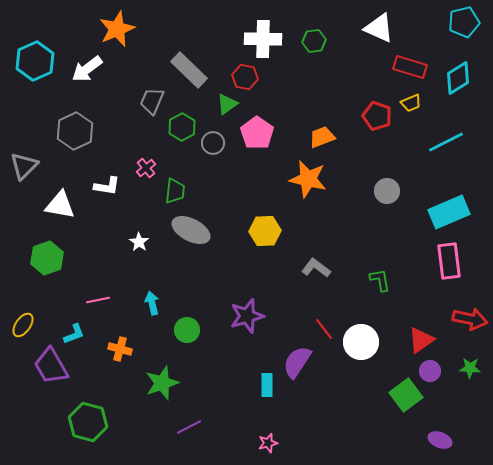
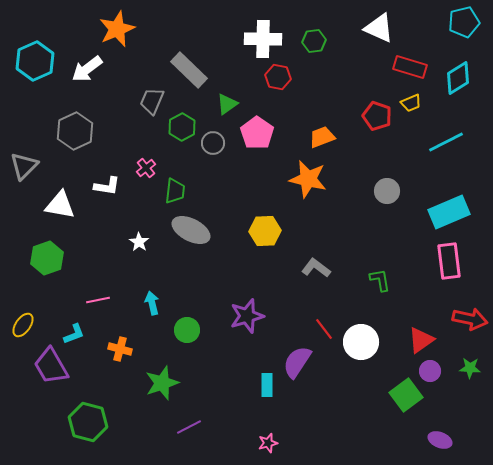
red hexagon at (245, 77): moved 33 px right
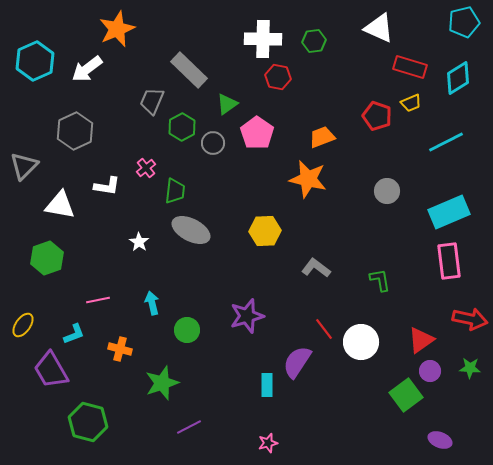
purple trapezoid at (51, 366): moved 4 px down
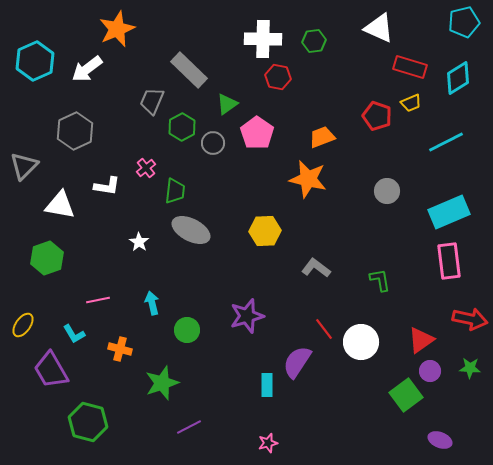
cyan L-shape at (74, 334): rotated 80 degrees clockwise
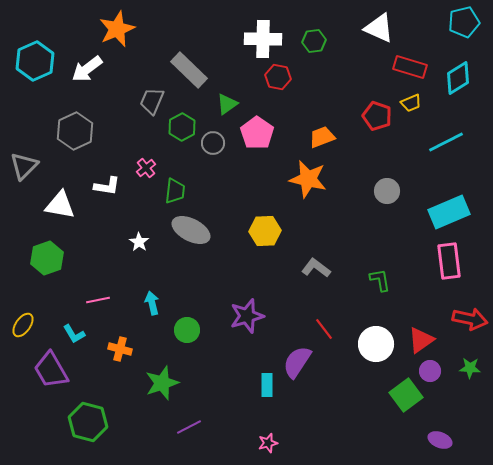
white circle at (361, 342): moved 15 px right, 2 px down
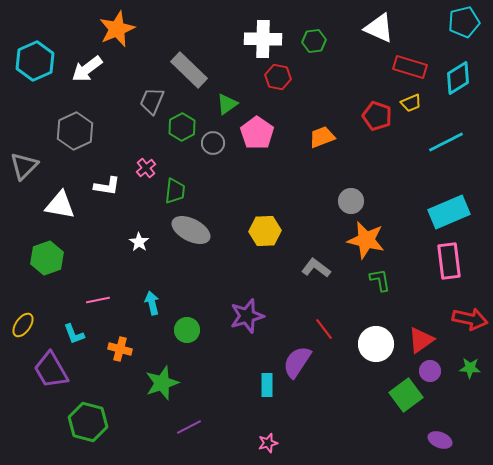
orange star at (308, 179): moved 58 px right, 61 px down
gray circle at (387, 191): moved 36 px left, 10 px down
cyan L-shape at (74, 334): rotated 10 degrees clockwise
